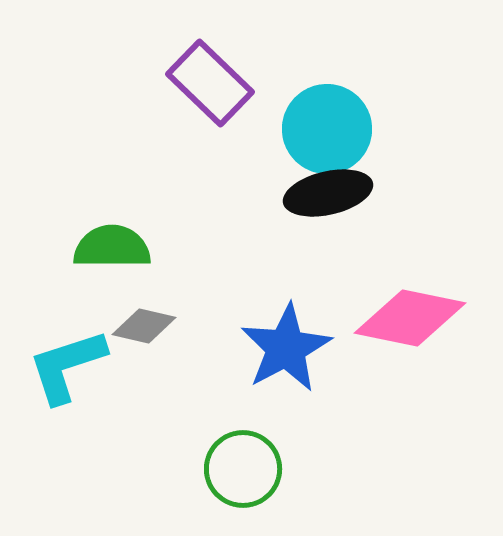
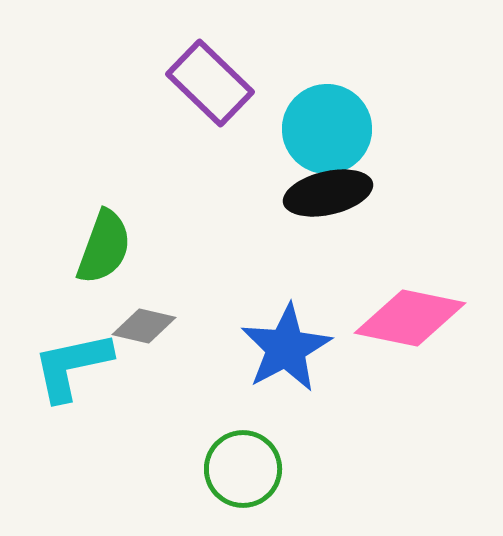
green semicircle: moved 8 px left; rotated 110 degrees clockwise
cyan L-shape: moved 5 px right; rotated 6 degrees clockwise
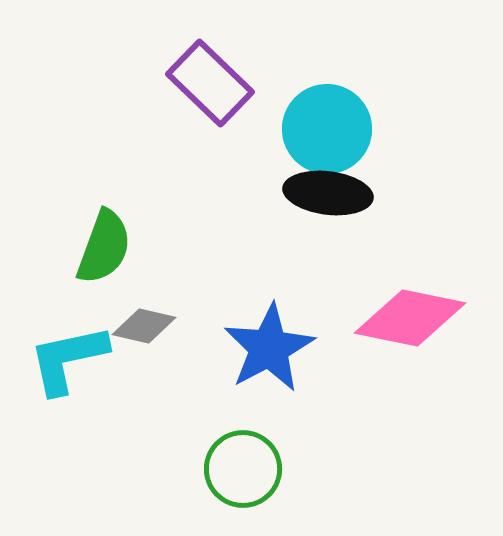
black ellipse: rotated 20 degrees clockwise
blue star: moved 17 px left
cyan L-shape: moved 4 px left, 7 px up
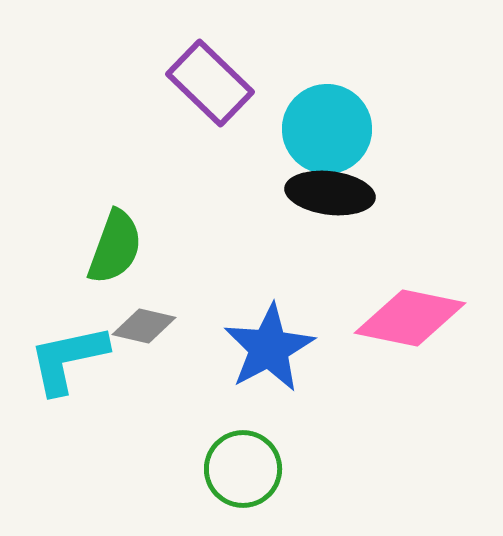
black ellipse: moved 2 px right
green semicircle: moved 11 px right
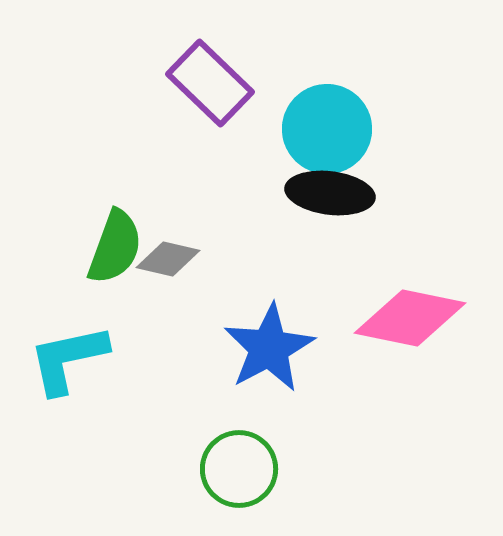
gray diamond: moved 24 px right, 67 px up
green circle: moved 4 px left
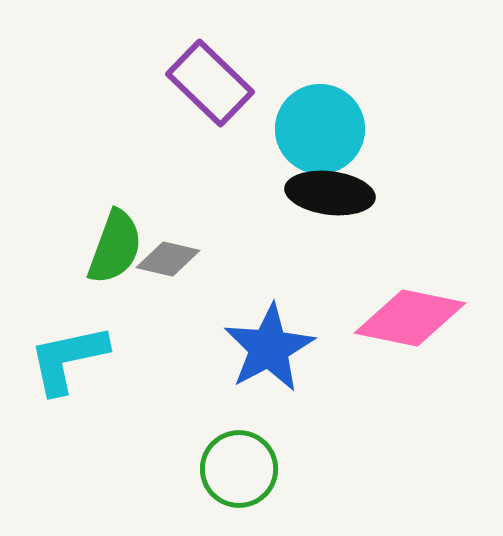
cyan circle: moved 7 px left
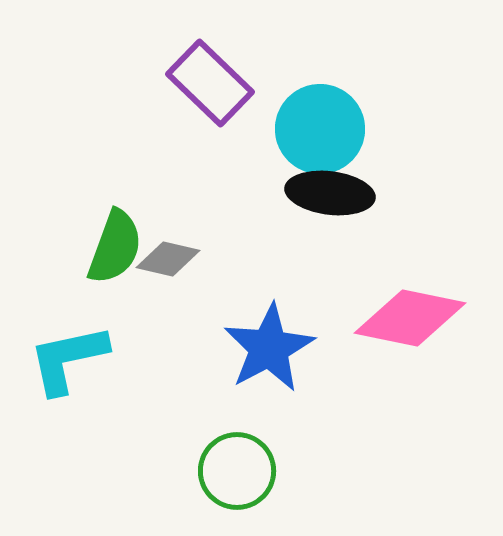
green circle: moved 2 px left, 2 px down
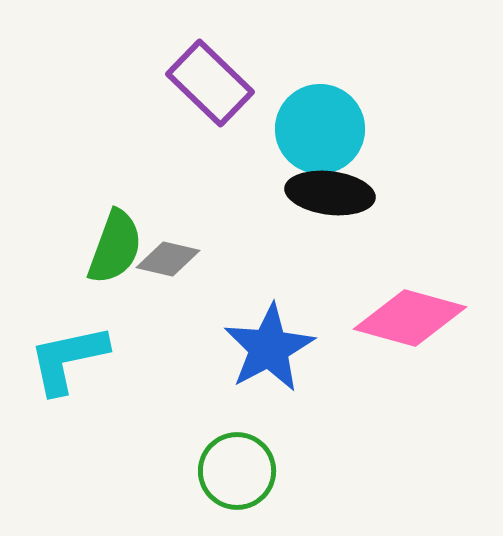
pink diamond: rotated 4 degrees clockwise
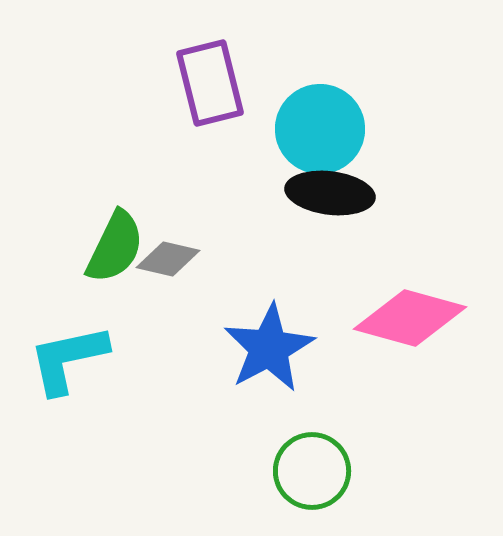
purple rectangle: rotated 32 degrees clockwise
green semicircle: rotated 6 degrees clockwise
green circle: moved 75 px right
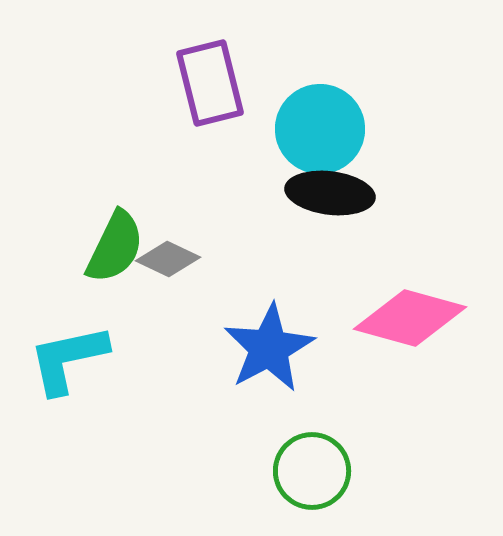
gray diamond: rotated 12 degrees clockwise
